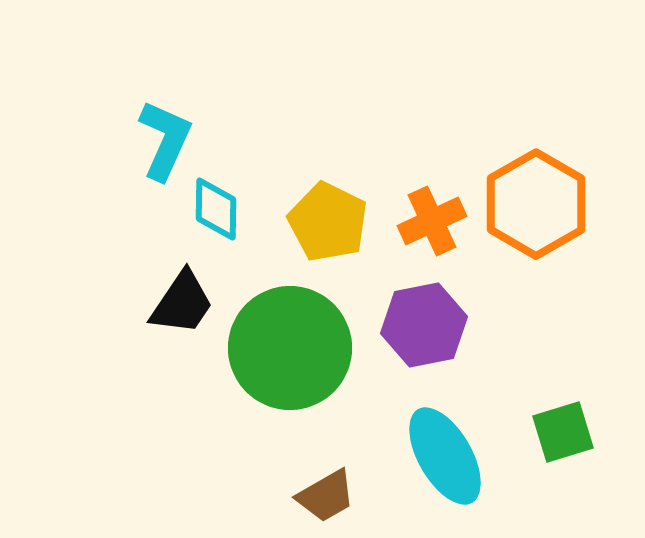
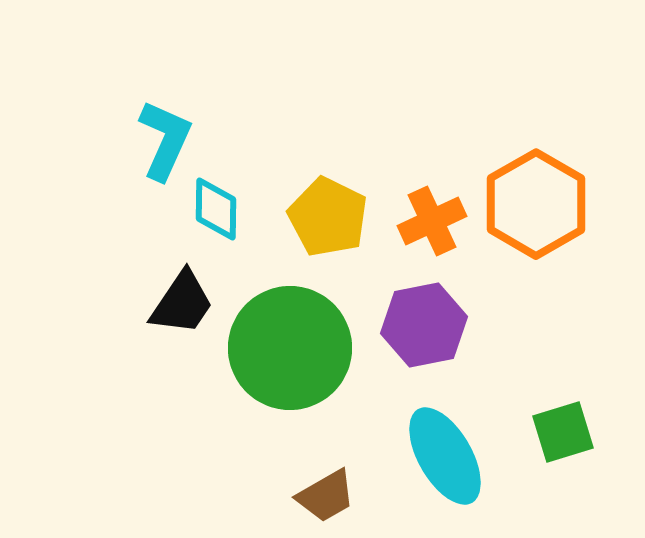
yellow pentagon: moved 5 px up
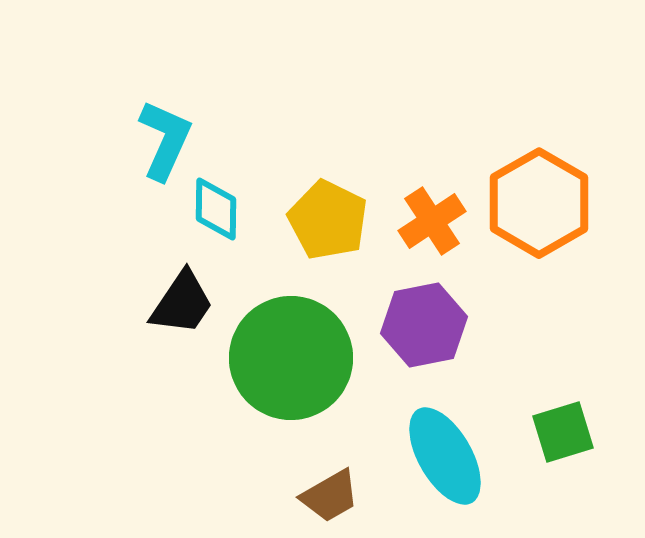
orange hexagon: moved 3 px right, 1 px up
yellow pentagon: moved 3 px down
orange cross: rotated 8 degrees counterclockwise
green circle: moved 1 px right, 10 px down
brown trapezoid: moved 4 px right
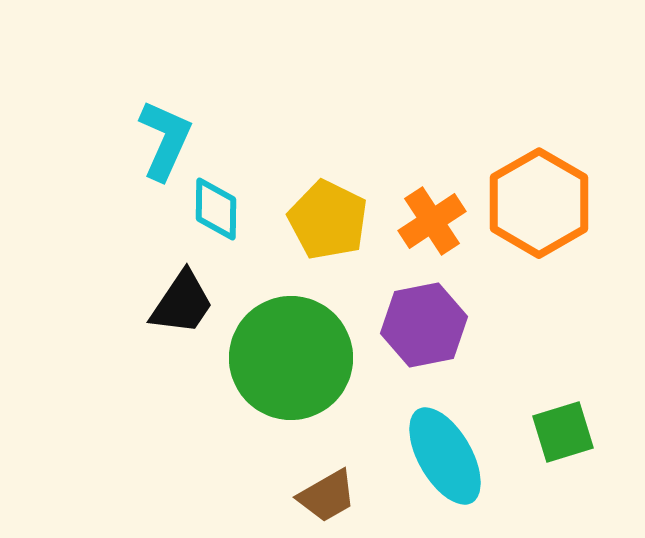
brown trapezoid: moved 3 px left
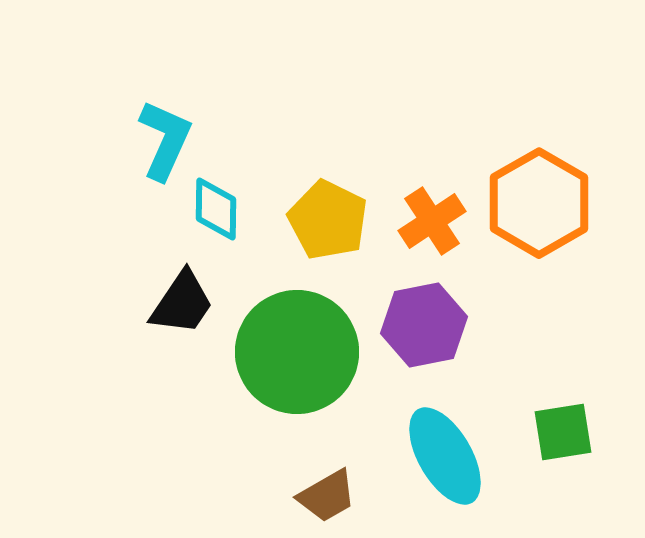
green circle: moved 6 px right, 6 px up
green square: rotated 8 degrees clockwise
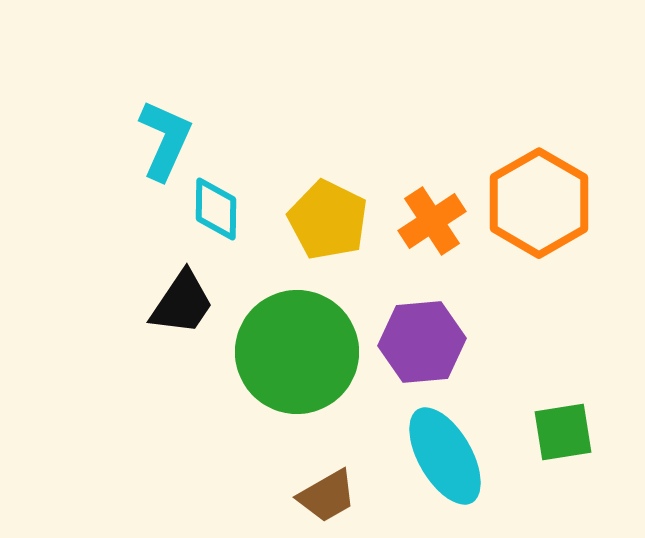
purple hexagon: moved 2 px left, 17 px down; rotated 6 degrees clockwise
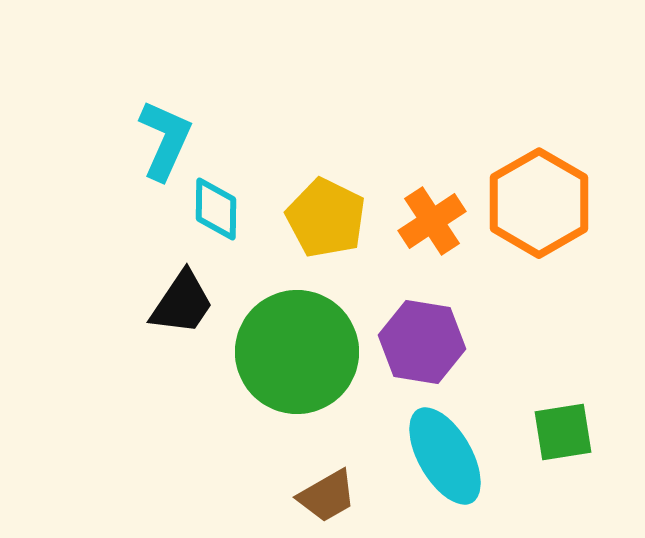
yellow pentagon: moved 2 px left, 2 px up
purple hexagon: rotated 14 degrees clockwise
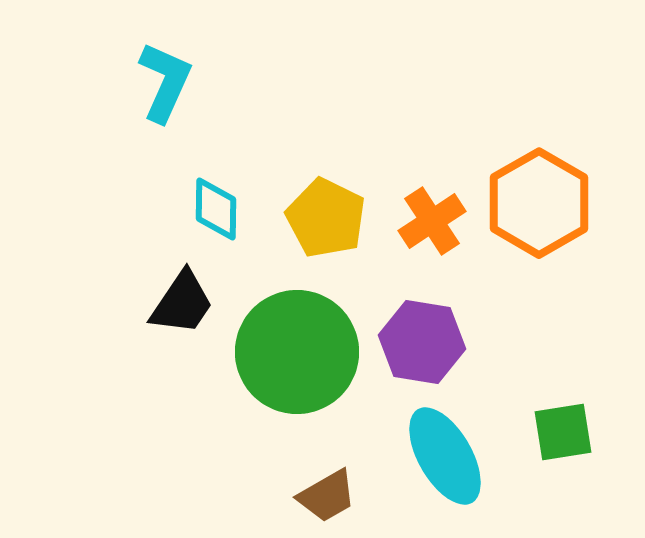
cyan L-shape: moved 58 px up
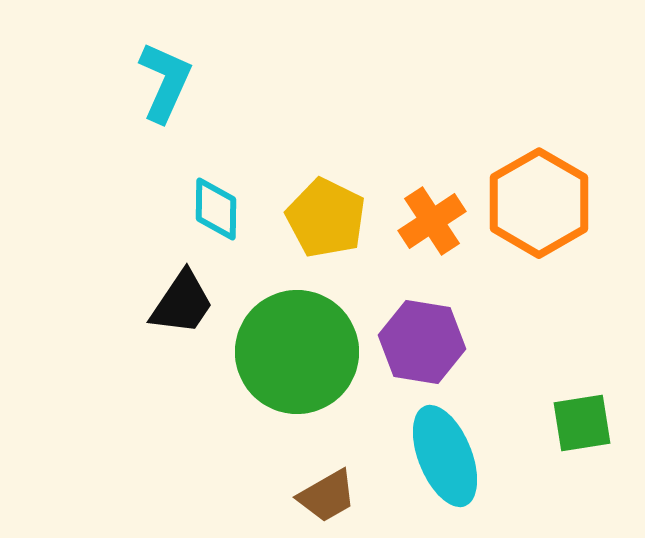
green square: moved 19 px right, 9 px up
cyan ellipse: rotated 8 degrees clockwise
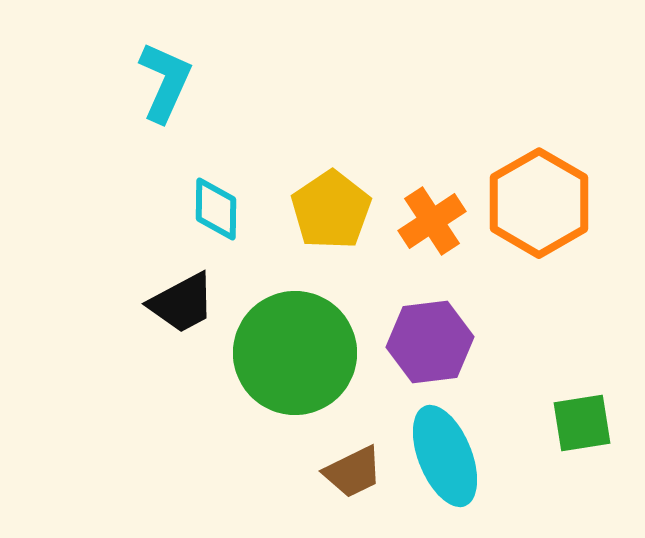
yellow pentagon: moved 5 px right, 8 px up; rotated 12 degrees clockwise
black trapezoid: rotated 28 degrees clockwise
purple hexagon: moved 8 px right; rotated 16 degrees counterclockwise
green circle: moved 2 px left, 1 px down
brown trapezoid: moved 26 px right, 24 px up; rotated 4 degrees clockwise
